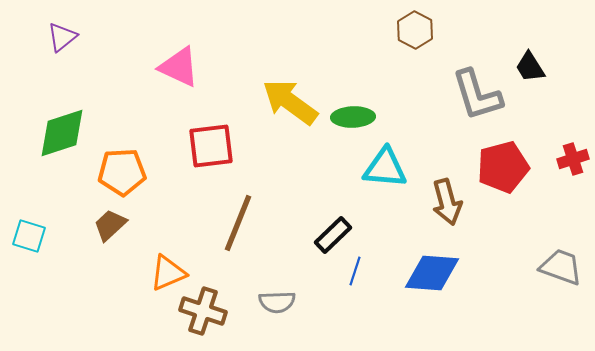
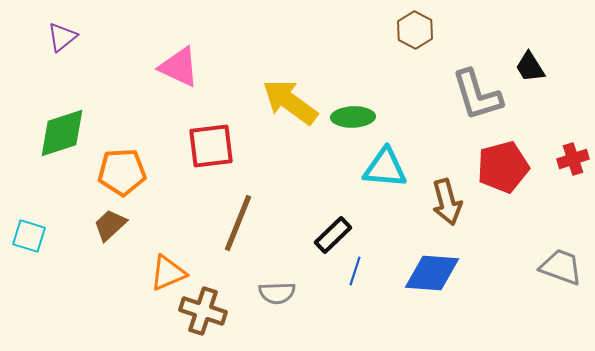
gray semicircle: moved 9 px up
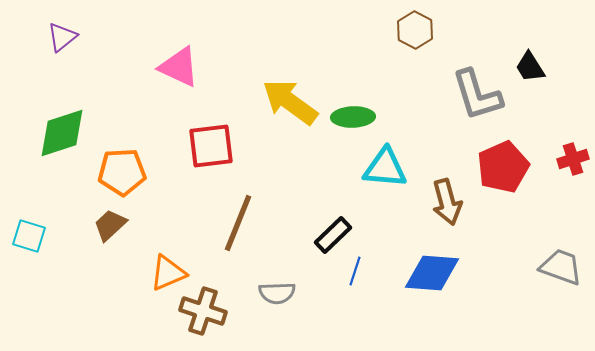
red pentagon: rotated 9 degrees counterclockwise
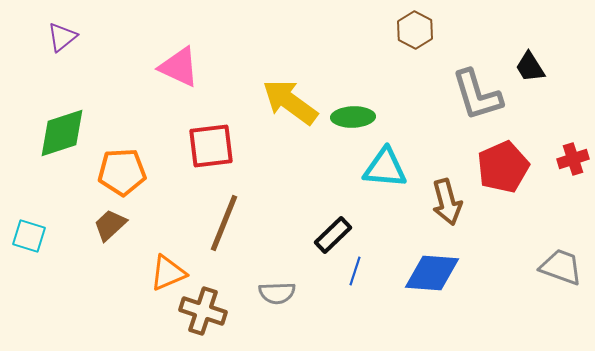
brown line: moved 14 px left
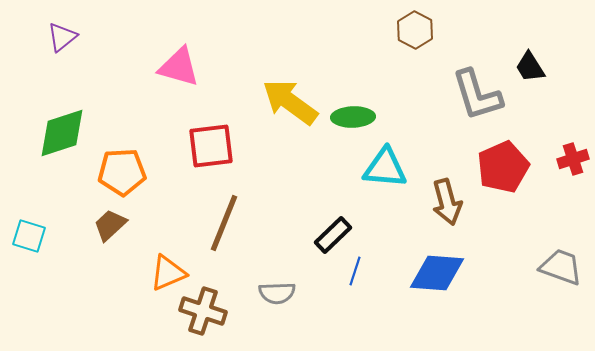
pink triangle: rotated 9 degrees counterclockwise
blue diamond: moved 5 px right
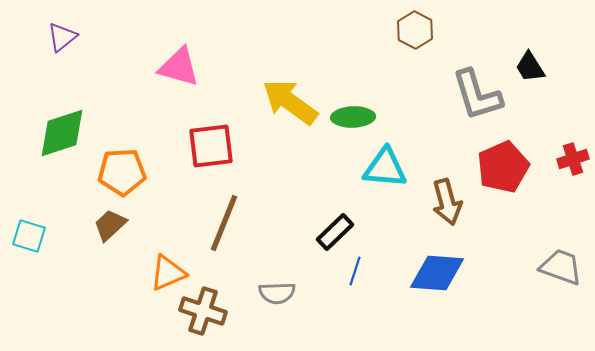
black rectangle: moved 2 px right, 3 px up
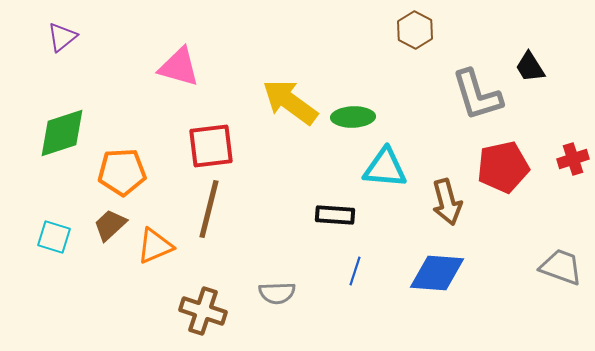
red pentagon: rotated 12 degrees clockwise
brown line: moved 15 px left, 14 px up; rotated 8 degrees counterclockwise
black rectangle: moved 17 px up; rotated 48 degrees clockwise
cyan square: moved 25 px right, 1 px down
orange triangle: moved 13 px left, 27 px up
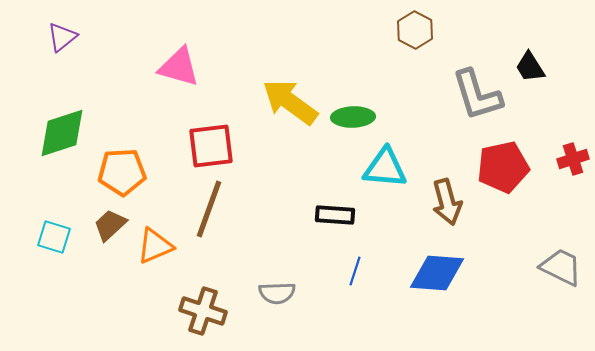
brown line: rotated 6 degrees clockwise
gray trapezoid: rotated 6 degrees clockwise
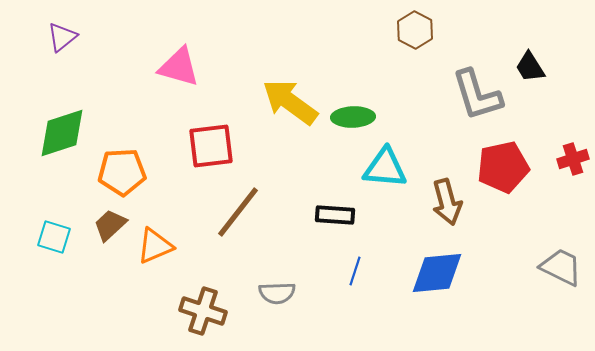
brown line: moved 29 px right, 3 px down; rotated 18 degrees clockwise
blue diamond: rotated 10 degrees counterclockwise
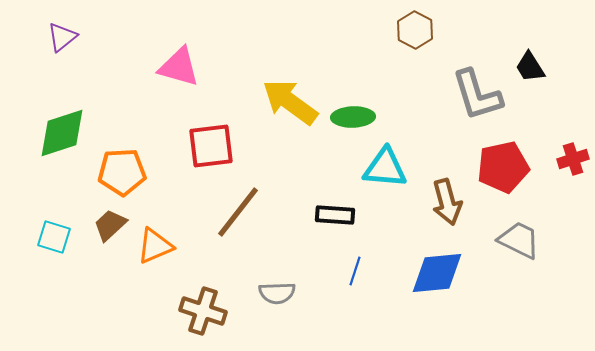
gray trapezoid: moved 42 px left, 27 px up
